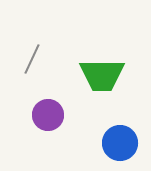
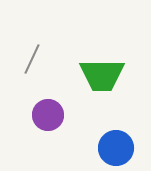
blue circle: moved 4 px left, 5 px down
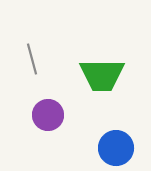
gray line: rotated 40 degrees counterclockwise
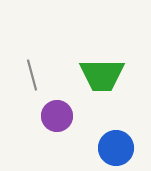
gray line: moved 16 px down
purple circle: moved 9 px right, 1 px down
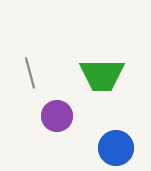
gray line: moved 2 px left, 2 px up
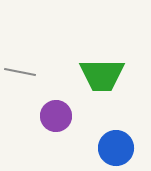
gray line: moved 10 px left, 1 px up; rotated 64 degrees counterclockwise
purple circle: moved 1 px left
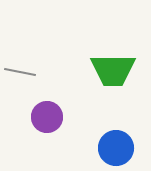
green trapezoid: moved 11 px right, 5 px up
purple circle: moved 9 px left, 1 px down
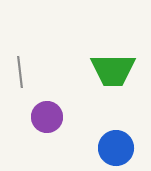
gray line: rotated 72 degrees clockwise
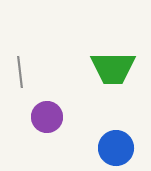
green trapezoid: moved 2 px up
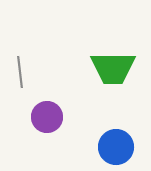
blue circle: moved 1 px up
